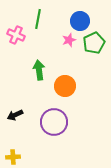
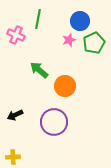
green arrow: rotated 42 degrees counterclockwise
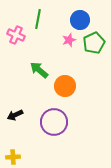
blue circle: moved 1 px up
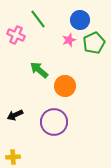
green line: rotated 48 degrees counterclockwise
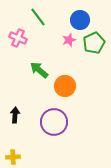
green line: moved 2 px up
pink cross: moved 2 px right, 3 px down
black arrow: rotated 119 degrees clockwise
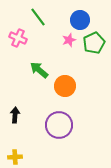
purple circle: moved 5 px right, 3 px down
yellow cross: moved 2 px right
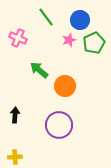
green line: moved 8 px right
